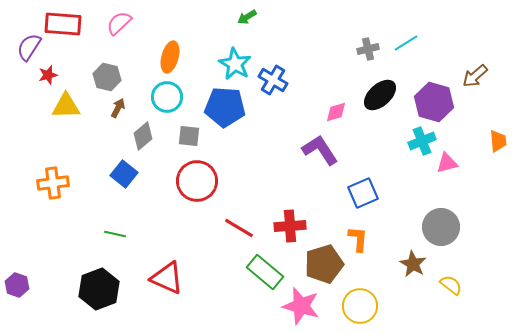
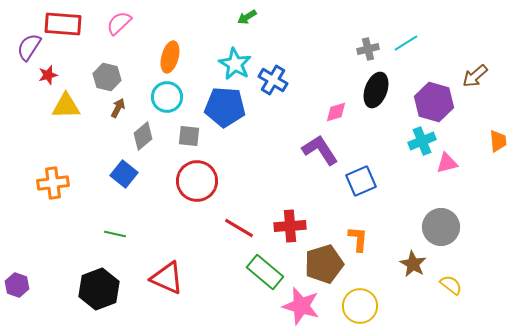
black ellipse at (380, 95): moved 4 px left, 5 px up; rotated 28 degrees counterclockwise
blue square at (363, 193): moved 2 px left, 12 px up
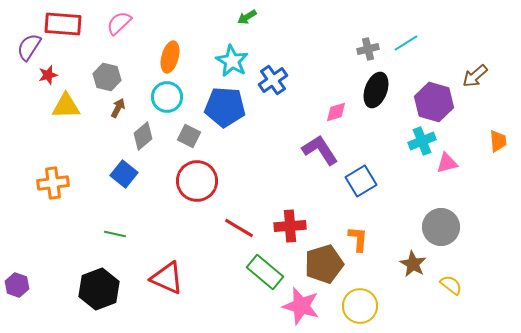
cyan star at (235, 64): moved 3 px left, 3 px up
blue cross at (273, 80): rotated 24 degrees clockwise
gray square at (189, 136): rotated 20 degrees clockwise
blue square at (361, 181): rotated 8 degrees counterclockwise
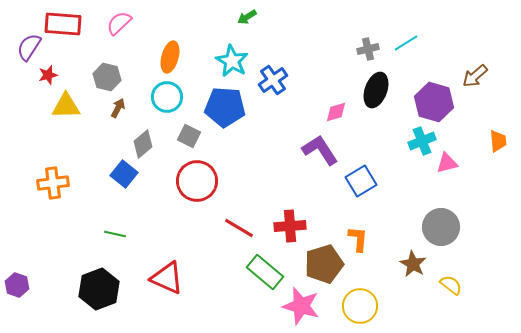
gray diamond at (143, 136): moved 8 px down
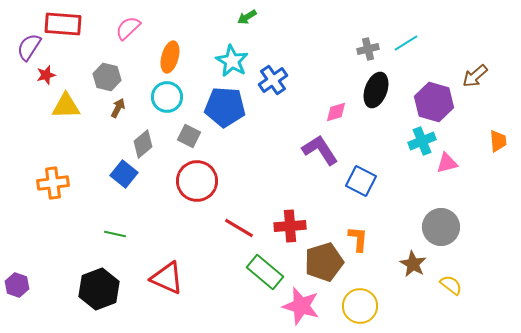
pink semicircle at (119, 23): moved 9 px right, 5 px down
red star at (48, 75): moved 2 px left
blue square at (361, 181): rotated 32 degrees counterclockwise
brown pentagon at (324, 264): moved 2 px up
